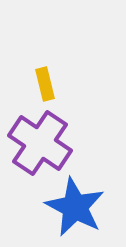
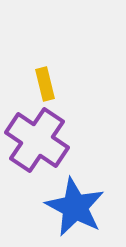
purple cross: moved 3 px left, 3 px up
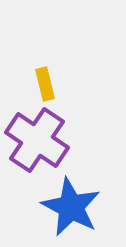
blue star: moved 4 px left
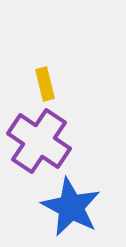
purple cross: moved 2 px right, 1 px down
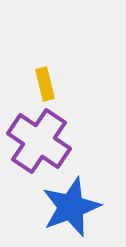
blue star: rotated 24 degrees clockwise
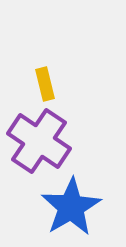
blue star: rotated 10 degrees counterclockwise
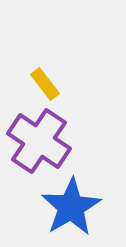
yellow rectangle: rotated 24 degrees counterclockwise
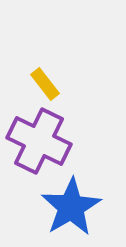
purple cross: rotated 8 degrees counterclockwise
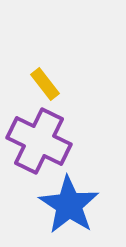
blue star: moved 2 px left, 2 px up; rotated 8 degrees counterclockwise
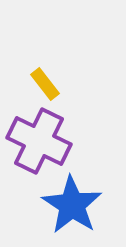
blue star: moved 3 px right
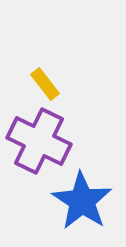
blue star: moved 10 px right, 4 px up
